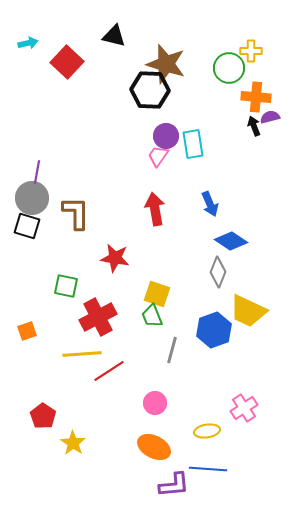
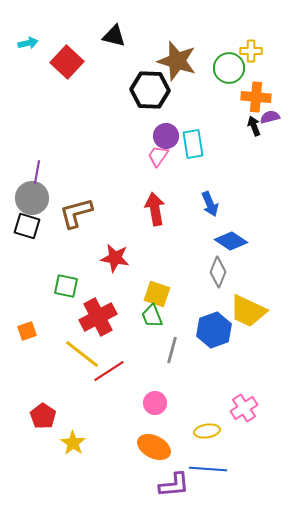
brown star: moved 11 px right, 3 px up
brown L-shape: rotated 105 degrees counterclockwise
yellow line: rotated 42 degrees clockwise
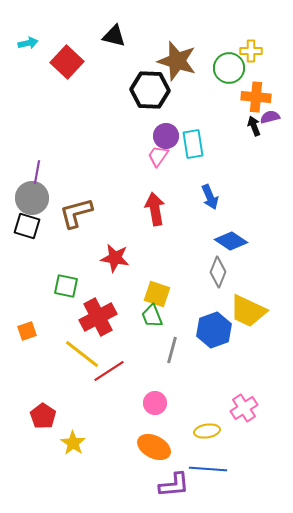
blue arrow: moved 7 px up
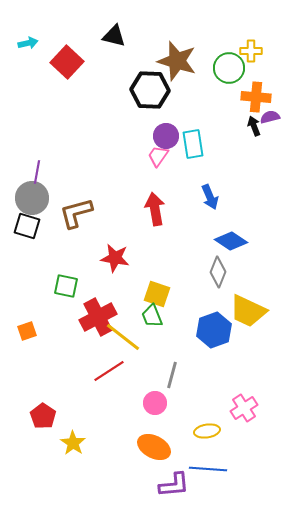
gray line: moved 25 px down
yellow line: moved 41 px right, 17 px up
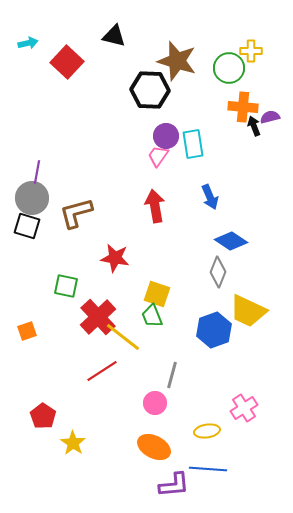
orange cross: moved 13 px left, 10 px down
red arrow: moved 3 px up
red cross: rotated 15 degrees counterclockwise
red line: moved 7 px left
